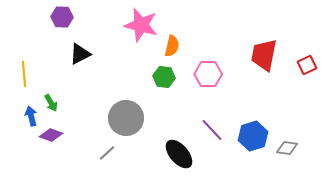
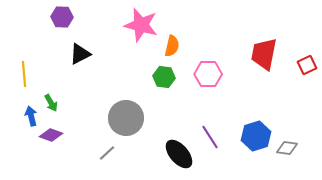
red trapezoid: moved 1 px up
purple line: moved 2 px left, 7 px down; rotated 10 degrees clockwise
blue hexagon: moved 3 px right
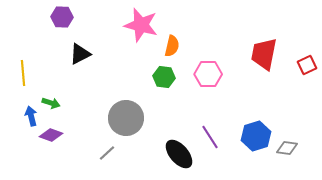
yellow line: moved 1 px left, 1 px up
green arrow: rotated 42 degrees counterclockwise
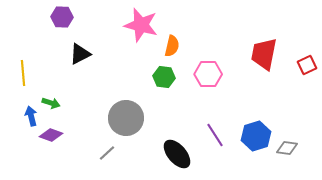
purple line: moved 5 px right, 2 px up
black ellipse: moved 2 px left
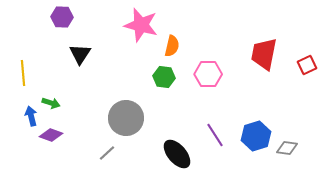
black triangle: rotated 30 degrees counterclockwise
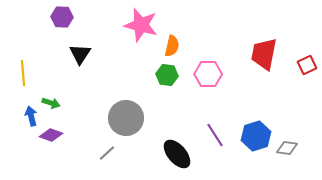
green hexagon: moved 3 px right, 2 px up
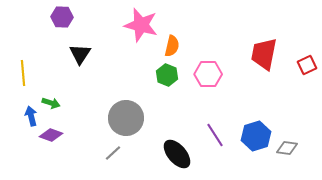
green hexagon: rotated 15 degrees clockwise
gray line: moved 6 px right
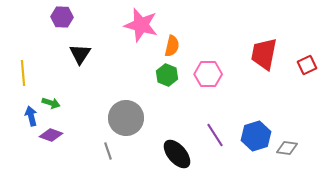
gray line: moved 5 px left, 2 px up; rotated 66 degrees counterclockwise
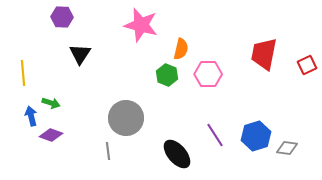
orange semicircle: moved 9 px right, 3 px down
gray line: rotated 12 degrees clockwise
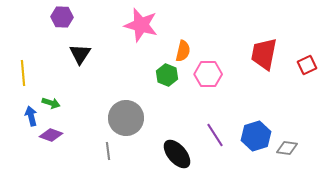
orange semicircle: moved 2 px right, 2 px down
